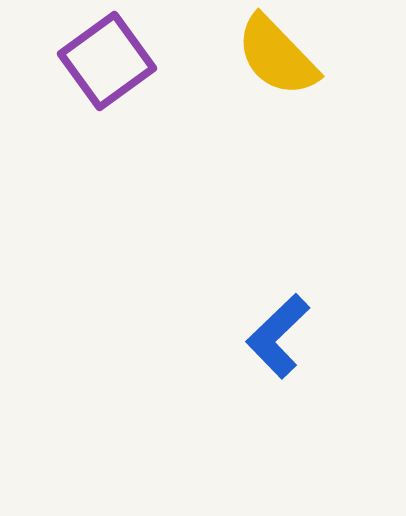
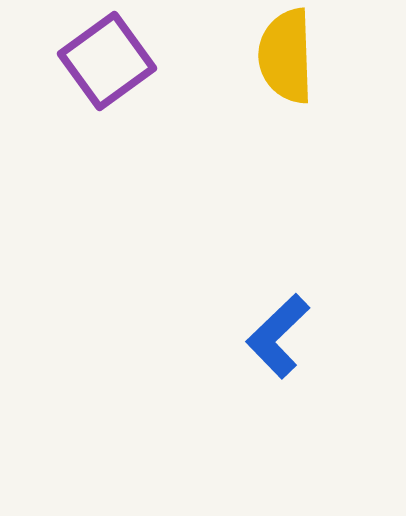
yellow semicircle: moved 9 px right; rotated 42 degrees clockwise
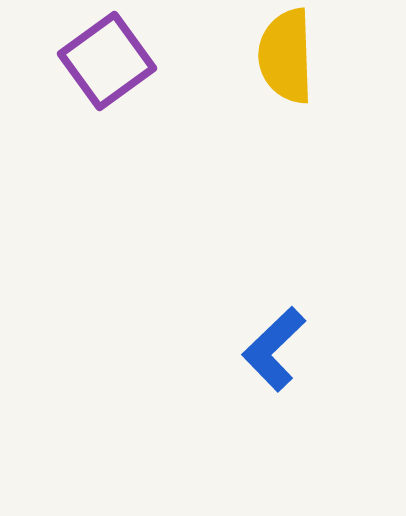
blue L-shape: moved 4 px left, 13 px down
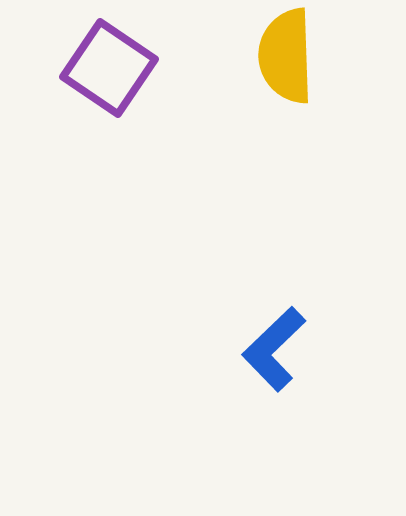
purple square: moved 2 px right, 7 px down; rotated 20 degrees counterclockwise
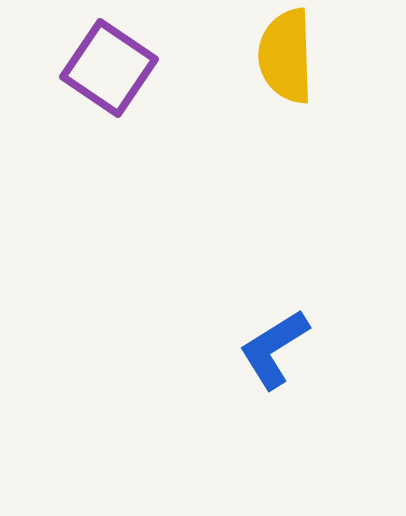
blue L-shape: rotated 12 degrees clockwise
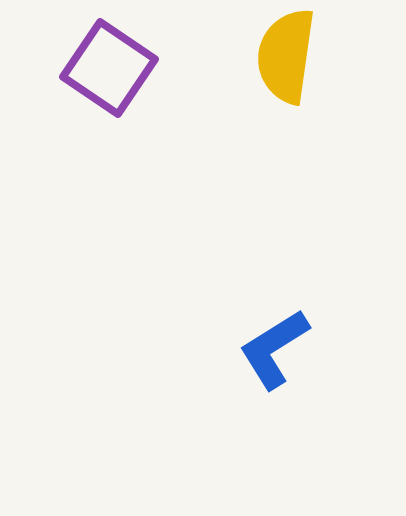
yellow semicircle: rotated 10 degrees clockwise
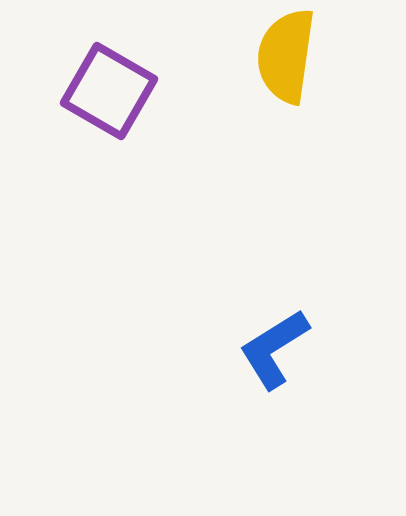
purple square: moved 23 px down; rotated 4 degrees counterclockwise
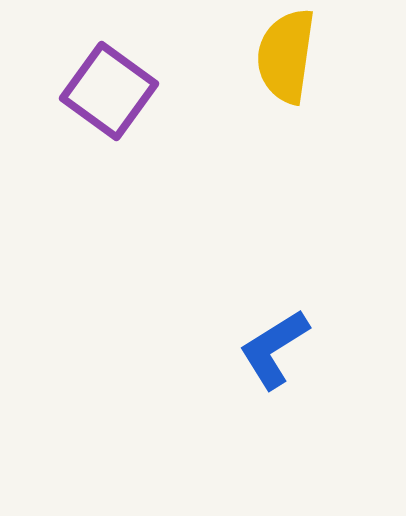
purple square: rotated 6 degrees clockwise
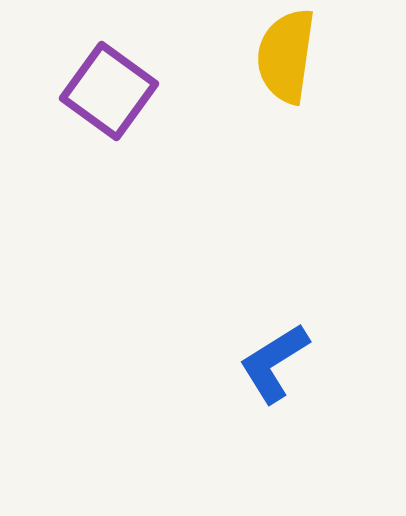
blue L-shape: moved 14 px down
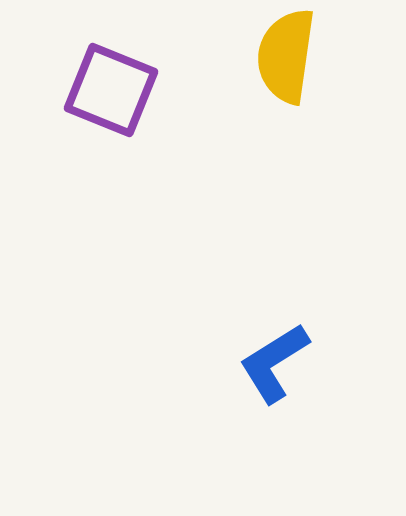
purple square: moved 2 px right, 1 px up; rotated 14 degrees counterclockwise
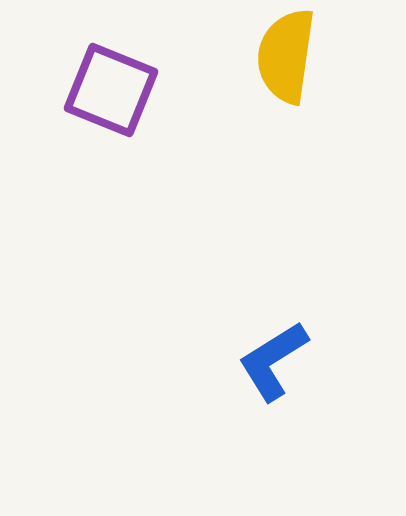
blue L-shape: moved 1 px left, 2 px up
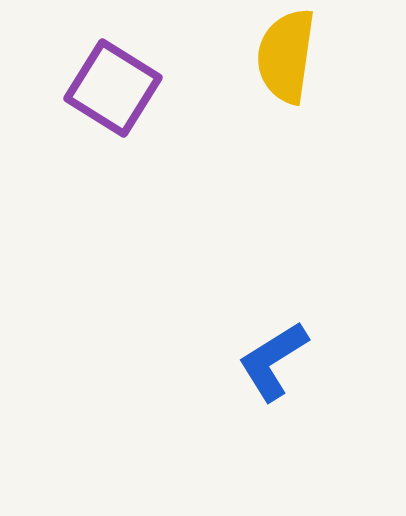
purple square: moved 2 px right, 2 px up; rotated 10 degrees clockwise
